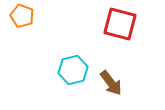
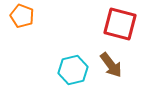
brown arrow: moved 18 px up
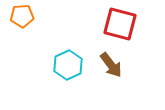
orange pentagon: rotated 25 degrees counterclockwise
cyan hexagon: moved 5 px left, 5 px up; rotated 12 degrees counterclockwise
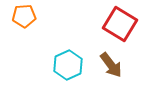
orange pentagon: moved 2 px right
red square: rotated 16 degrees clockwise
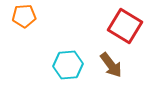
red square: moved 5 px right, 2 px down
cyan hexagon: rotated 20 degrees clockwise
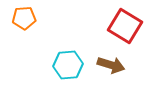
orange pentagon: moved 2 px down
brown arrow: rotated 36 degrees counterclockwise
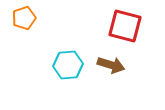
orange pentagon: rotated 15 degrees counterclockwise
red square: rotated 16 degrees counterclockwise
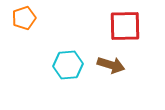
red square: rotated 16 degrees counterclockwise
